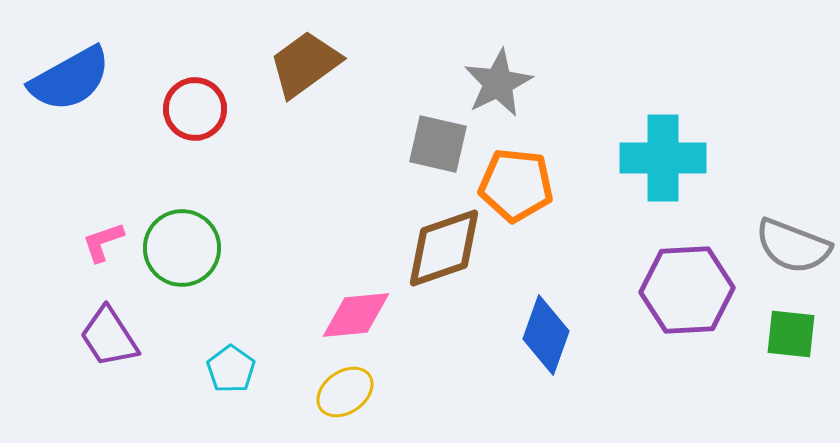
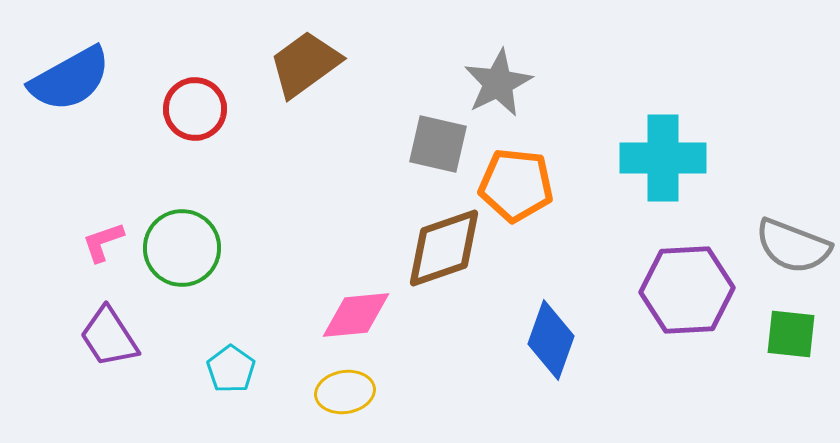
blue diamond: moved 5 px right, 5 px down
yellow ellipse: rotated 26 degrees clockwise
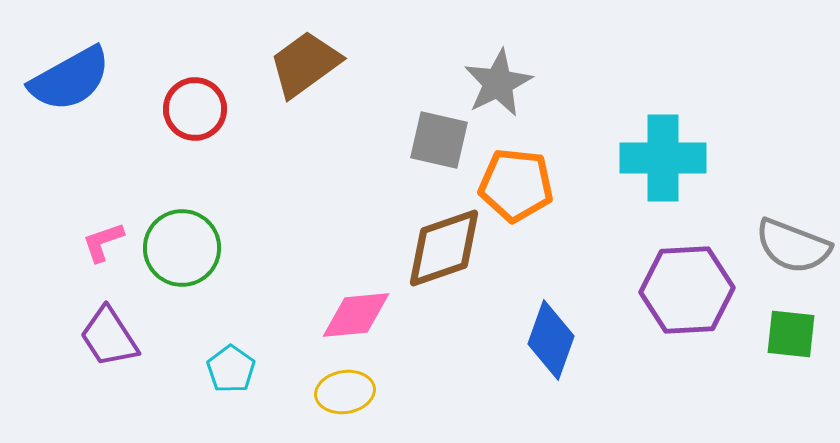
gray square: moved 1 px right, 4 px up
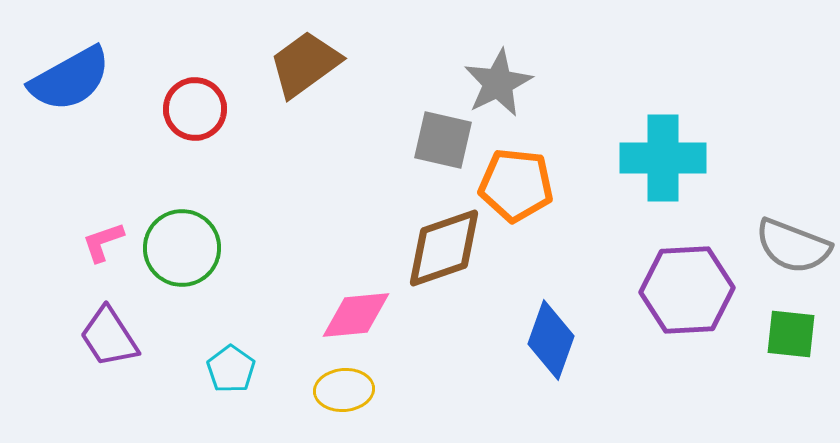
gray square: moved 4 px right
yellow ellipse: moved 1 px left, 2 px up; rotated 4 degrees clockwise
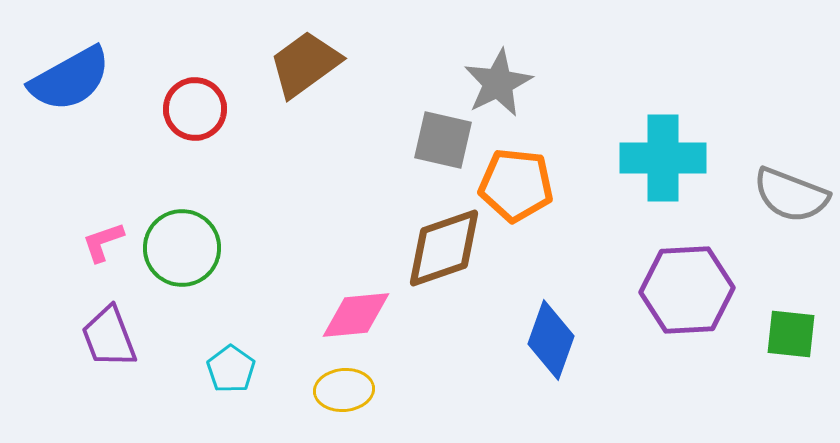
gray semicircle: moved 2 px left, 51 px up
purple trapezoid: rotated 12 degrees clockwise
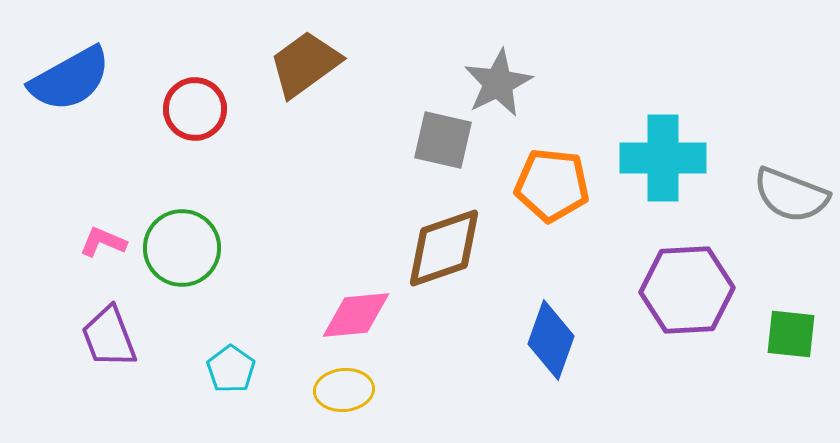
orange pentagon: moved 36 px right
pink L-shape: rotated 42 degrees clockwise
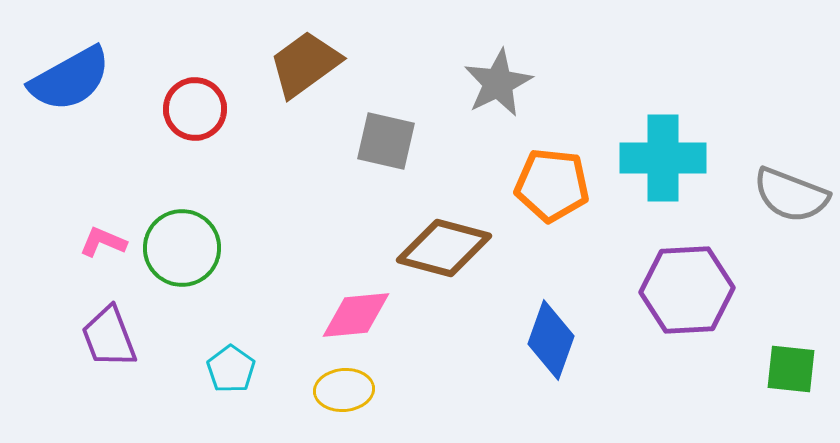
gray square: moved 57 px left, 1 px down
brown diamond: rotated 34 degrees clockwise
green square: moved 35 px down
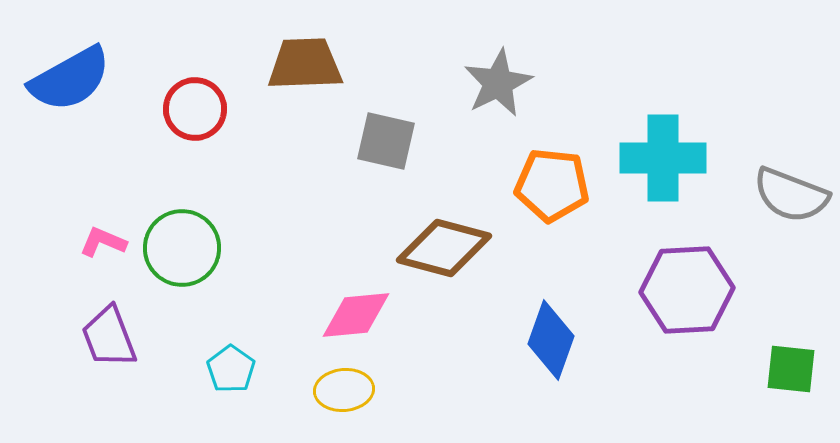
brown trapezoid: rotated 34 degrees clockwise
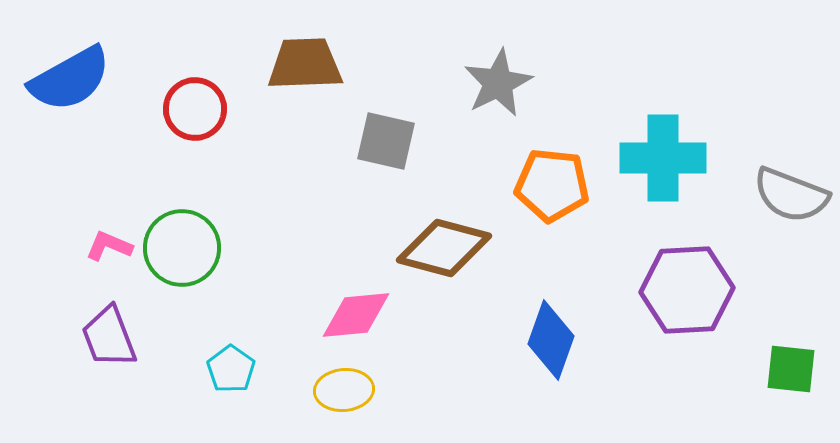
pink L-shape: moved 6 px right, 4 px down
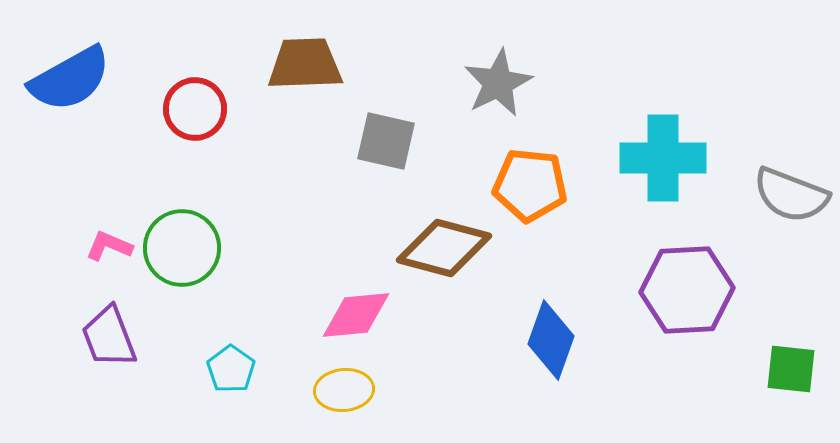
orange pentagon: moved 22 px left
